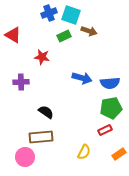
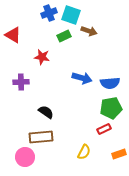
red rectangle: moved 1 px left, 1 px up
orange rectangle: rotated 16 degrees clockwise
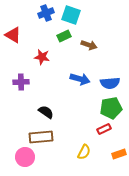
blue cross: moved 3 px left
brown arrow: moved 14 px down
blue arrow: moved 2 px left, 1 px down
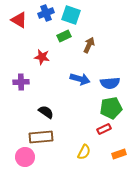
red triangle: moved 6 px right, 15 px up
brown arrow: rotated 84 degrees counterclockwise
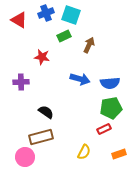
brown rectangle: rotated 10 degrees counterclockwise
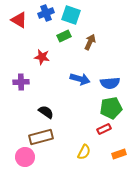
brown arrow: moved 1 px right, 3 px up
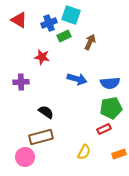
blue cross: moved 3 px right, 10 px down
blue arrow: moved 3 px left
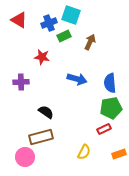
blue semicircle: rotated 90 degrees clockwise
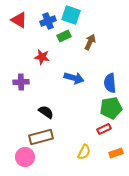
blue cross: moved 1 px left, 2 px up
blue arrow: moved 3 px left, 1 px up
orange rectangle: moved 3 px left, 1 px up
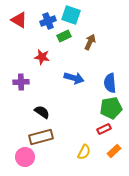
black semicircle: moved 4 px left
orange rectangle: moved 2 px left, 2 px up; rotated 24 degrees counterclockwise
